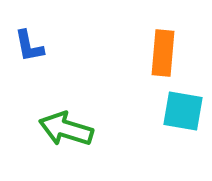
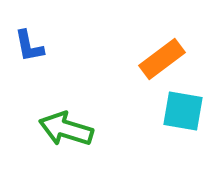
orange rectangle: moved 1 px left, 6 px down; rotated 48 degrees clockwise
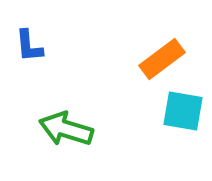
blue L-shape: rotated 6 degrees clockwise
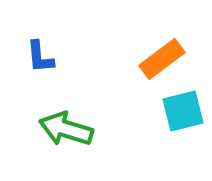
blue L-shape: moved 11 px right, 11 px down
cyan square: rotated 24 degrees counterclockwise
